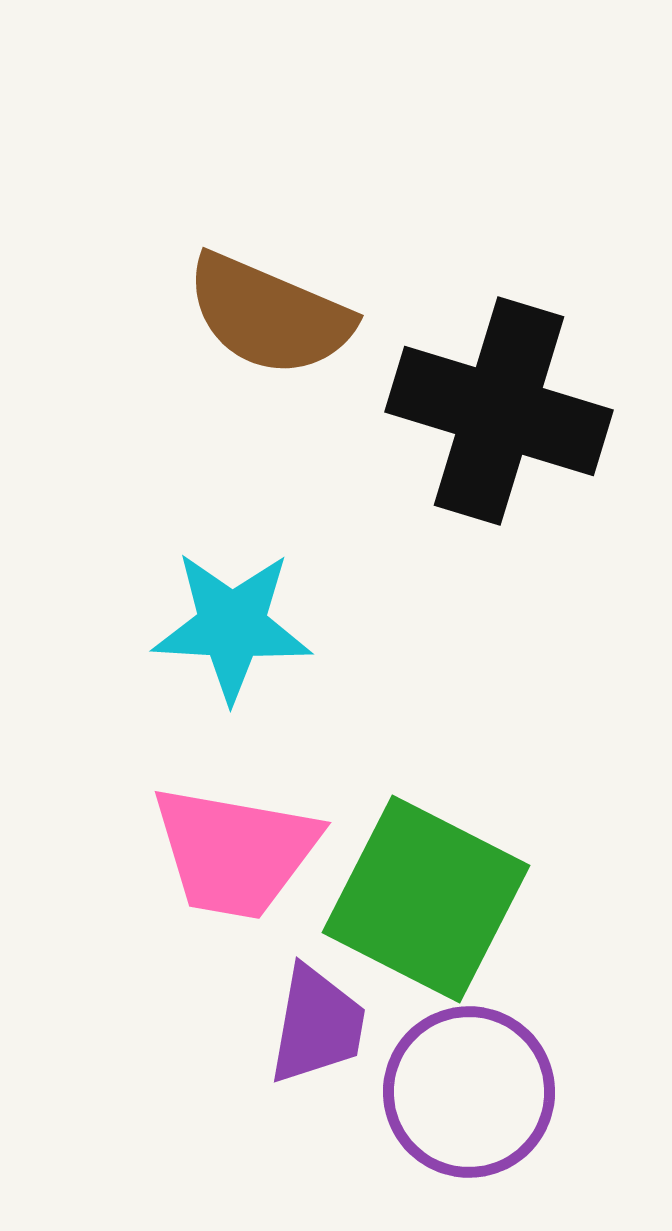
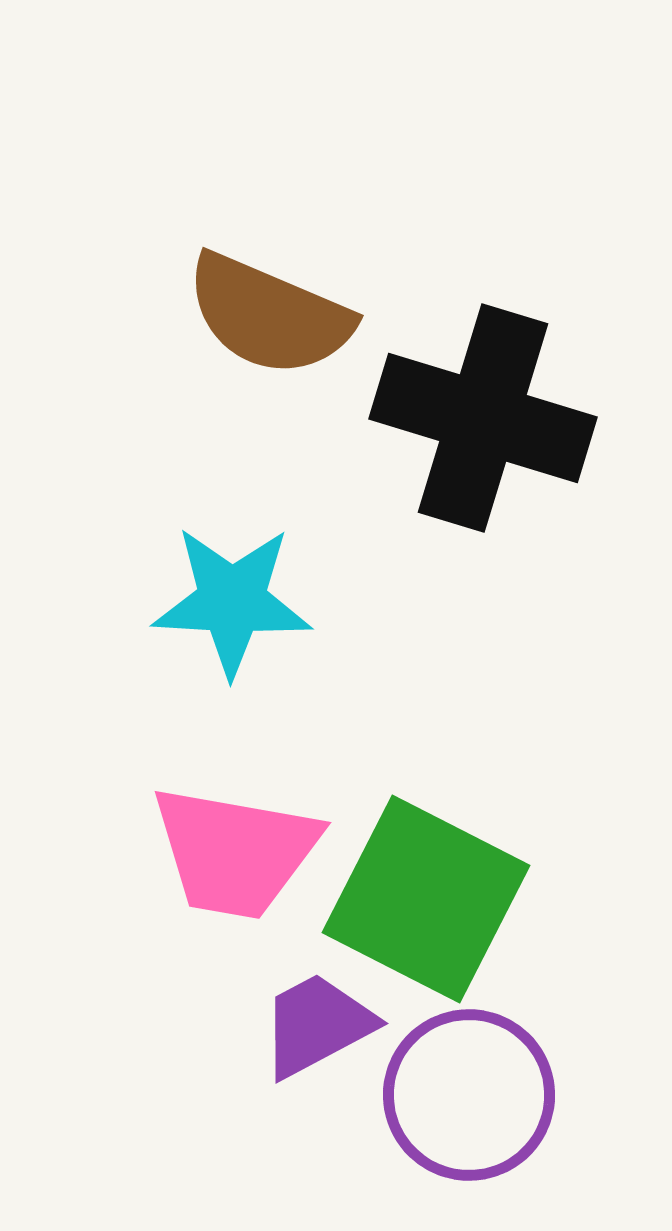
black cross: moved 16 px left, 7 px down
cyan star: moved 25 px up
purple trapezoid: rotated 128 degrees counterclockwise
purple circle: moved 3 px down
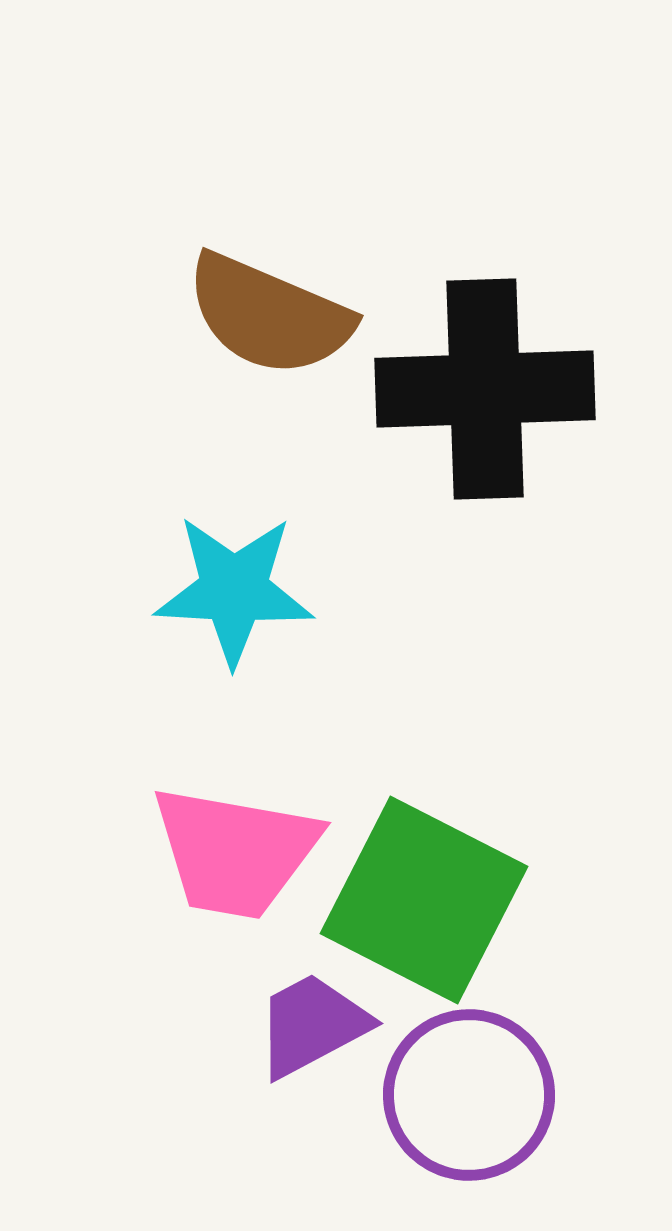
black cross: moved 2 px right, 29 px up; rotated 19 degrees counterclockwise
cyan star: moved 2 px right, 11 px up
green square: moved 2 px left, 1 px down
purple trapezoid: moved 5 px left
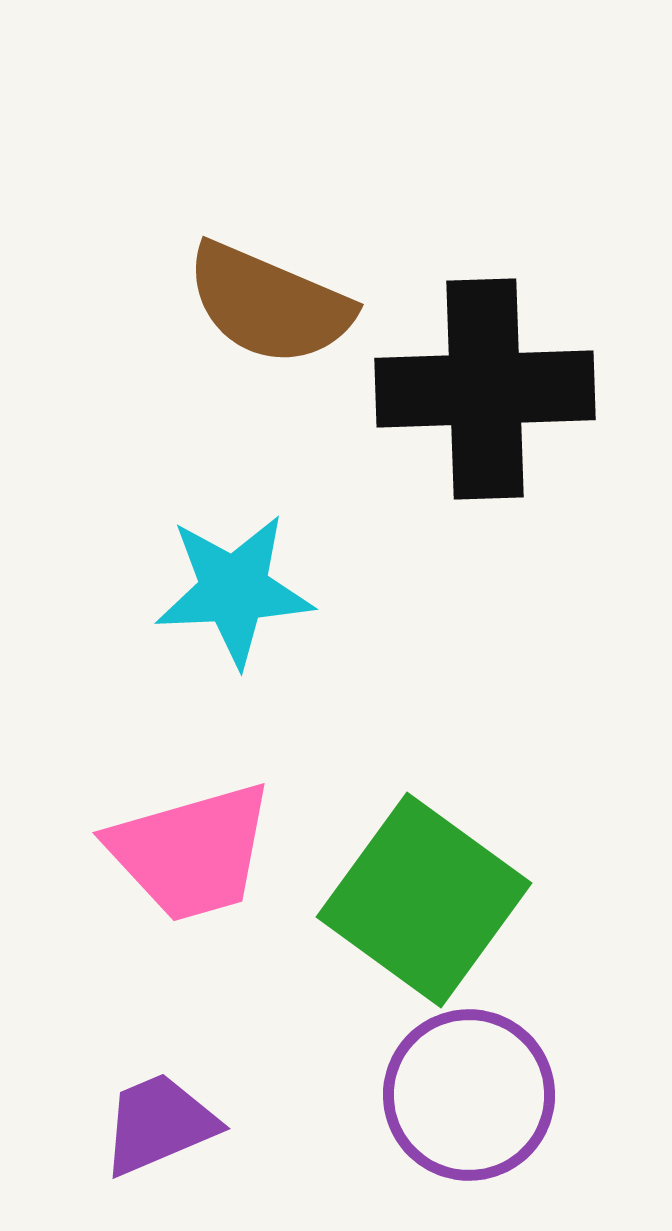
brown semicircle: moved 11 px up
cyan star: rotated 6 degrees counterclockwise
pink trapezoid: moved 44 px left; rotated 26 degrees counterclockwise
green square: rotated 9 degrees clockwise
purple trapezoid: moved 153 px left, 99 px down; rotated 5 degrees clockwise
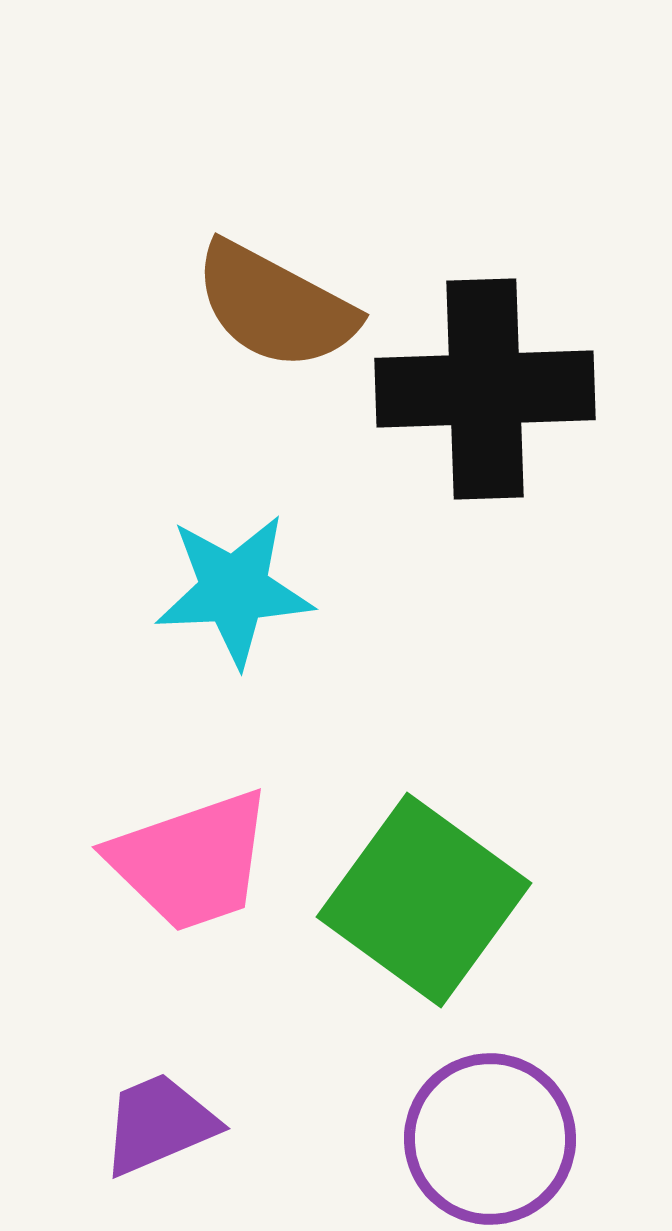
brown semicircle: moved 6 px right, 2 px down; rotated 5 degrees clockwise
pink trapezoid: moved 9 px down; rotated 3 degrees counterclockwise
purple circle: moved 21 px right, 44 px down
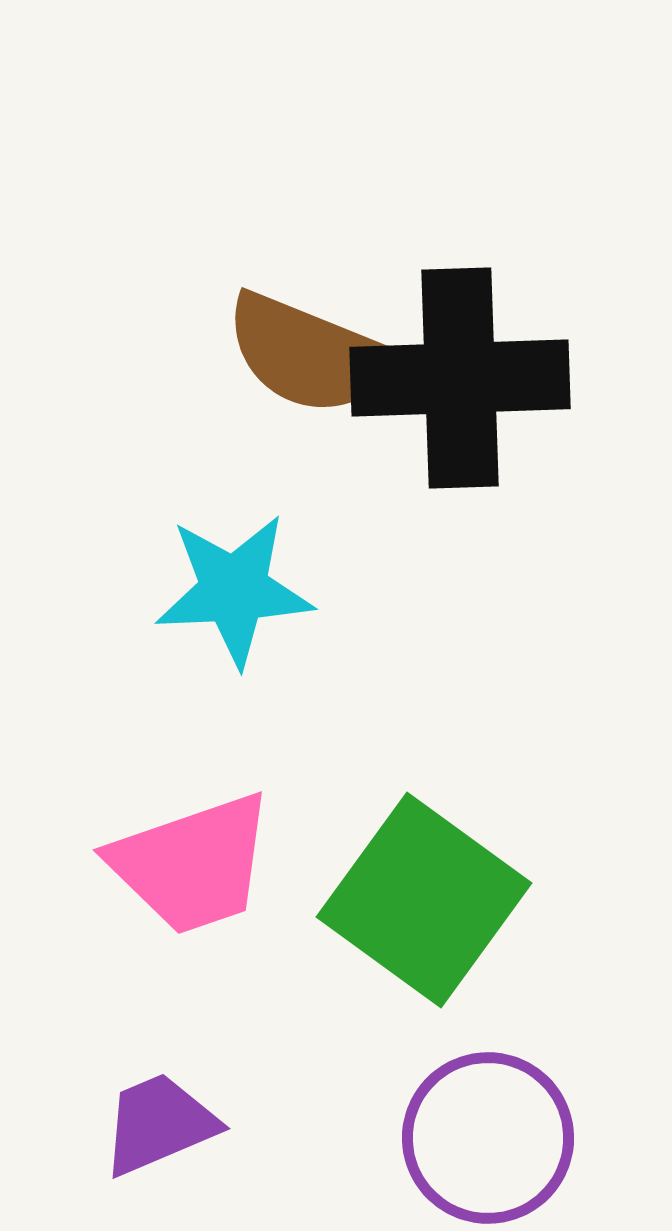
brown semicircle: moved 34 px right, 48 px down; rotated 6 degrees counterclockwise
black cross: moved 25 px left, 11 px up
pink trapezoid: moved 1 px right, 3 px down
purple circle: moved 2 px left, 1 px up
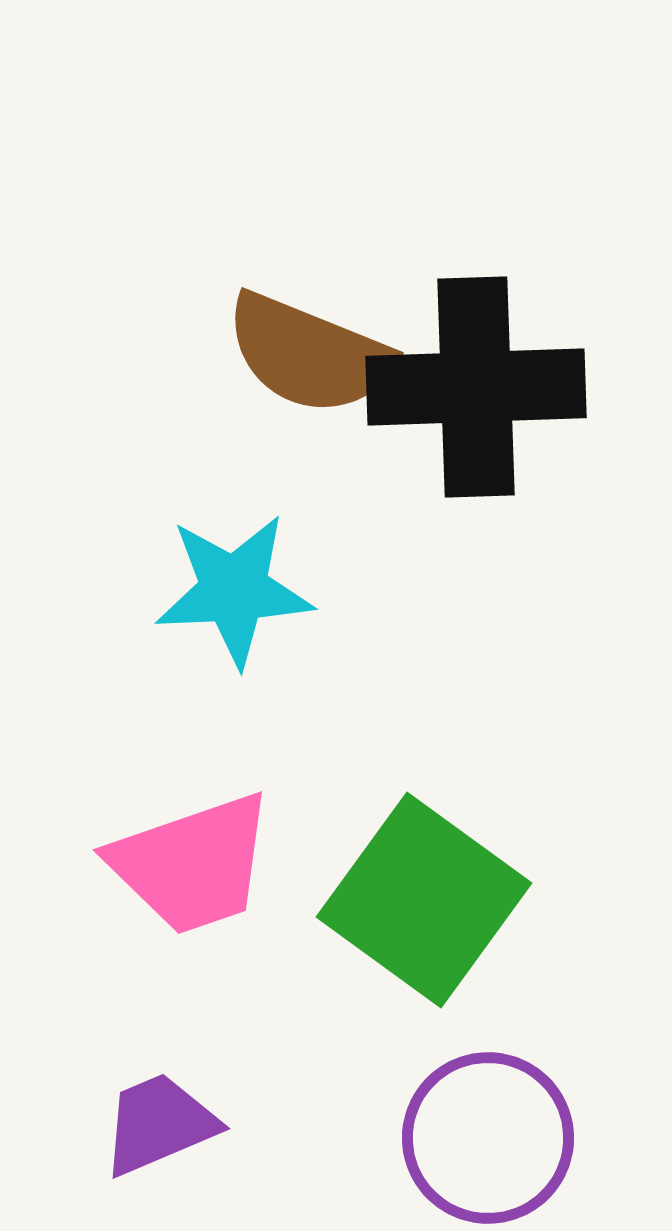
black cross: moved 16 px right, 9 px down
